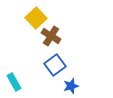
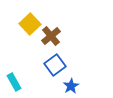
yellow square: moved 6 px left, 6 px down
brown cross: rotated 18 degrees clockwise
blue star: rotated 14 degrees counterclockwise
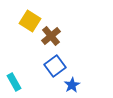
yellow square: moved 3 px up; rotated 15 degrees counterclockwise
blue square: moved 1 px down
blue star: moved 1 px right, 1 px up
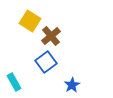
blue square: moved 9 px left, 4 px up
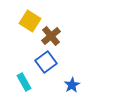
cyan rectangle: moved 10 px right
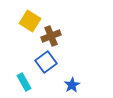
brown cross: rotated 18 degrees clockwise
